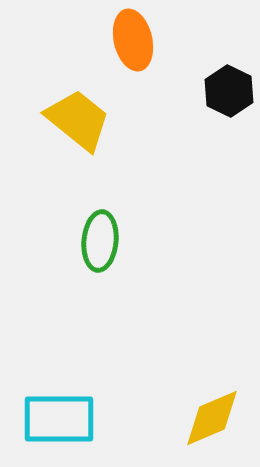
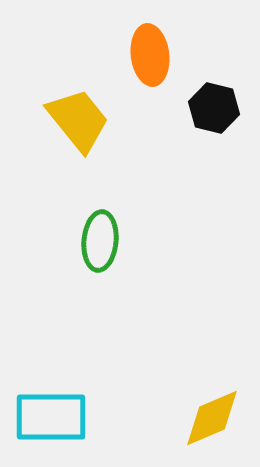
orange ellipse: moved 17 px right, 15 px down; rotated 6 degrees clockwise
black hexagon: moved 15 px left, 17 px down; rotated 12 degrees counterclockwise
yellow trapezoid: rotated 12 degrees clockwise
cyan rectangle: moved 8 px left, 2 px up
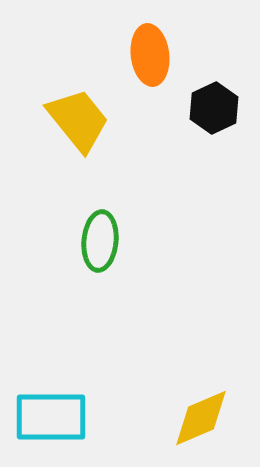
black hexagon: rotated 21 degrees clockwise
yellow diamond: moved 11 px left
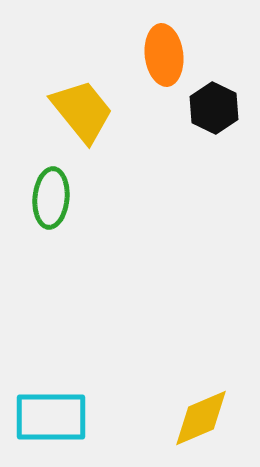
orange ellipse: moved 14 px right
black hexagon: rotated 9 degrees counterclockwise
yellow trapezoid: moved 4 px right, 9 px up
green ellipse: moved 49 px left, 43 px up
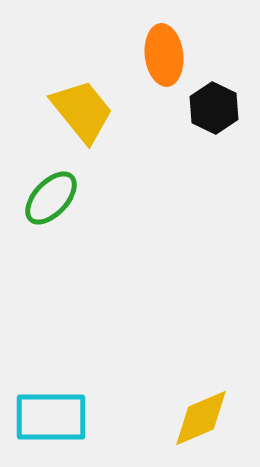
green ellipse: rotated 38 degrees clockwise
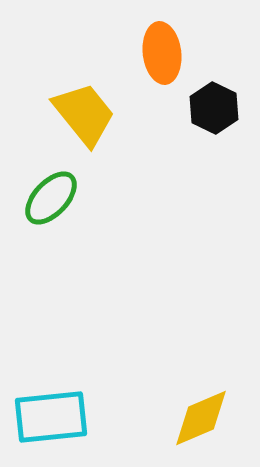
orange ellipse: moved 2 px left, 2 px up
yellow trapezoid: moved 2 px right, 3 px down
cyan rectangle: rotated 6 degrees counterclockwise
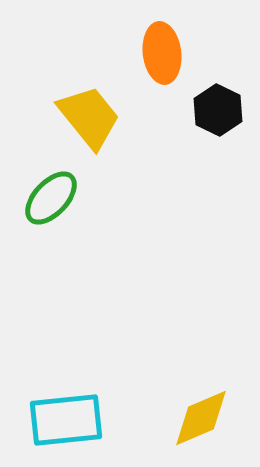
black hexagon: moved 4 px right, 2 px down
yellow trapezoid: moved 5 px right, 3 px down
cyan rectangle: moved 15 px right, 3 px down
